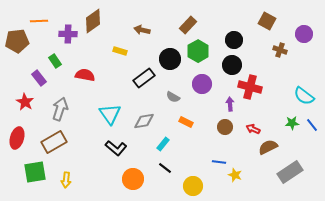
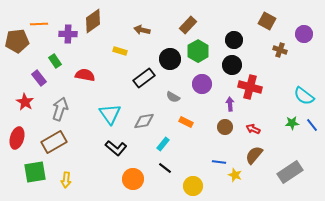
orange line at (39, 21): moved 3 px down
brown semicircle at (268, 147): moved 14 px left, 8 px down; rotated 24 degrees counterclockwise
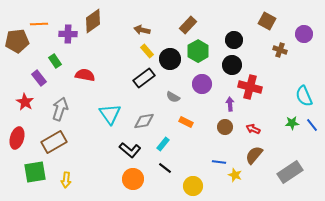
yellow rectangle at (120, 51): moved 27 px right; rotated 32 degrees clockwise
cyan semicircle at (304, 96): rotated 30 degrees clockwise
black L-shape at (116, 148): moved 14 px right, 2 px down
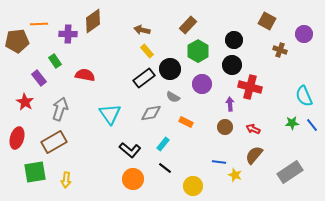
black circle at (170, 59): moved 10 px down
gray diamond at (144, 121): moved 7 px right, 8 px up
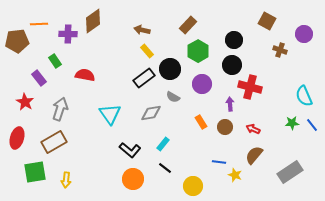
orange rectangle at (186, 122): moved 15 px right; rotated 32 degrees clockwise
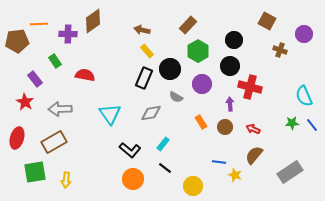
black circle at (232, 65): moved 2 px left, 1 px down
purple rectangle at (39, 78): moved 4 px left, 1 px down
black rectangle at (144, 78): rotated 30 degrees counterclockwise
gray semicircle at (173, 97): moved 3 px right
gray arrow at (60, 109): rotated 110 degrees counterclockwise
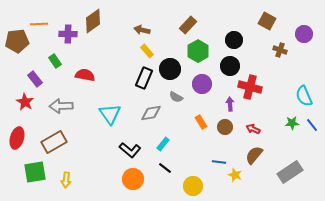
gray arrow at (60, 109): moved 1 px right, 3 px up
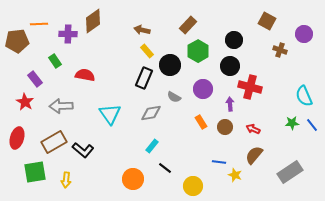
black circle at (170, 69): moved 4 px up
purple circle at (202, 84): moved 1 px right, 5 px down
gray semicircle at (176, 97): moved 2 px left
cyan rectangle at (163, 144): moved 11 px left, 2 px down
black L-shape at (130, 150): moved 47 px left
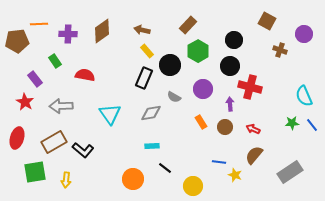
brown diamond at (93, 21): moved 9 px right, 10 px down
cyan rectangle at (152, 146): rotated 48 degrees clockwise
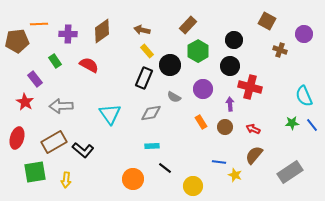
red semicircle at (85, 75): moved 4 px right, 10 px up; rotated 18 degrees clockwise
